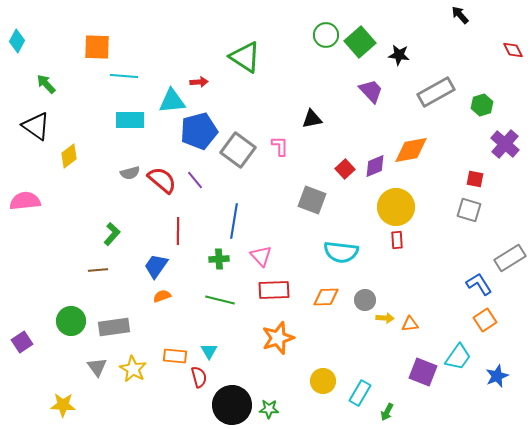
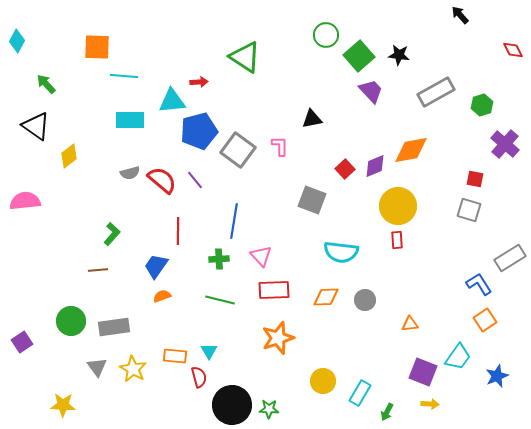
green square at (360, 42): moved 1 px left, 14 px down
yellow circle at (396, 207): moved 2 px right, 1 px up
yellow arrow at (385, 318): moved 45 px right, 86 px down
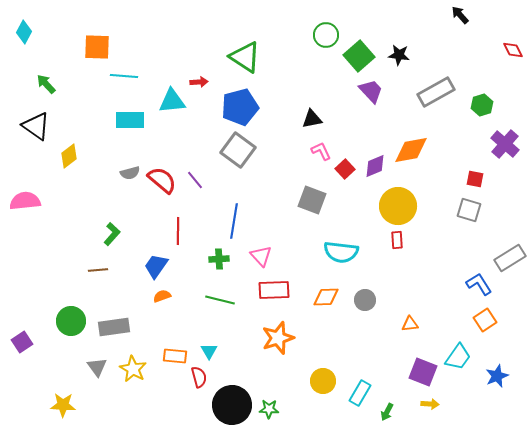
cyan diamond at (17, 41): moved 7 px right, 9 px up
blue pentagon at (199, 131): moved 41 px right, 24 px up
pink L-shape at (280, 146): moved 41 px right, 5 px down; rotated 25 degrees counterclockwise
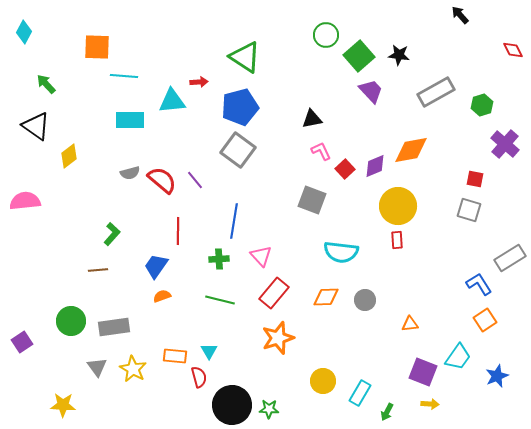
red rectangle at (274, 290): moved 3 px down; rotated 48 degrees counterclockwise
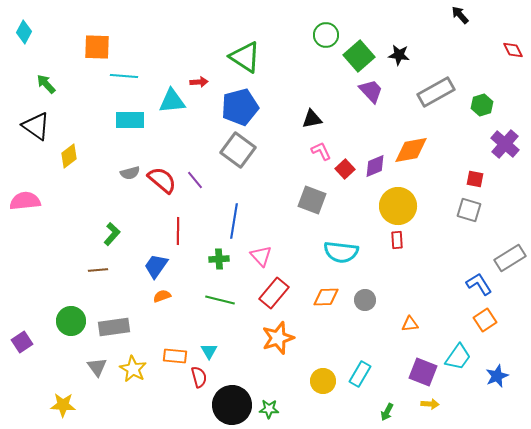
cyan rectangle at (360, 393): moved 19 px up
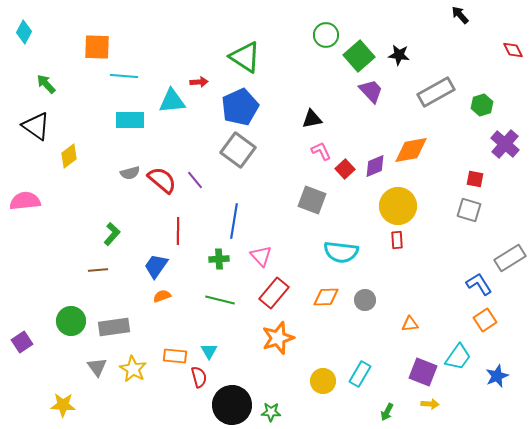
blue pentagon at (240, 107): rotated 9 degrees counterclockwise
green star at (269, 409): moved 2 px right, 3 px down
